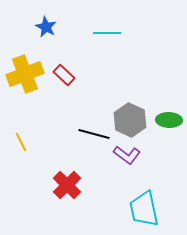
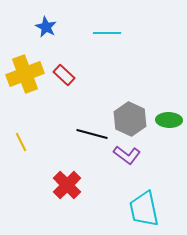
gray hexagon: moved 1 px up
black line: moved 2 px left
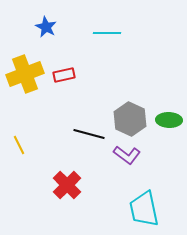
red rectangle: rotated 55 degrees counterclockwise
black line: moved 3 px left
yellow line: moved 2 px left, 3 px down
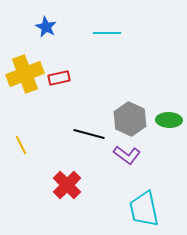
red rectangle: moved 5 px left, 3 px down
yellow line: moved 2 px right
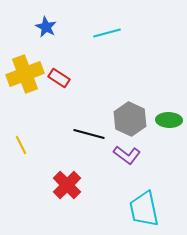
cyan line: rotated 16 degrees counterclockwise
red rectangle: rotated 45 degrees clockwise
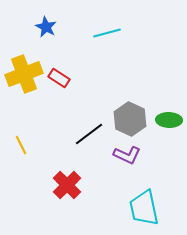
yellow cross: moved 1 px left
black line: rotated 52 degrees counterclockwise
purple L-shape: rotated 12 degrees counterclockwise
cyan trapezoid: moved 1 px up
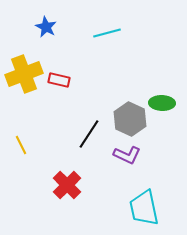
red rectangle: moved 2 px down; rotated 20 degrees counterclockwise
green ellipse: moved 7 px left, 17 px up
black line: rotated 20 degrees counterclockwise
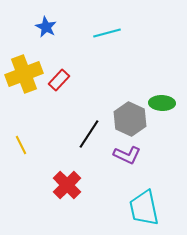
red rectangle: rotated 60 degrees counterclockwise
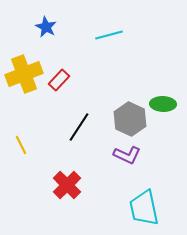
cyan line: moved 2 px right, 2 px down
green ellipse: moved 1 px right, 1 px down
black line: moved 10 px left, 7 px up
